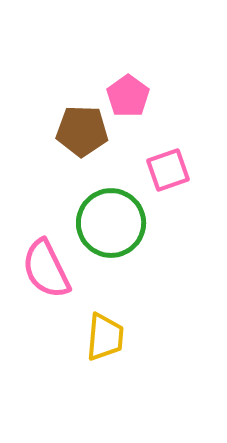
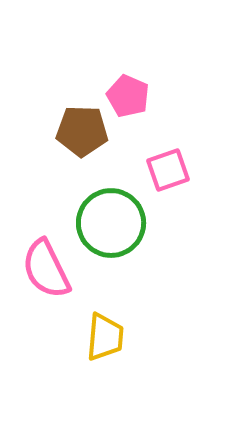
pink pentagon: rotated 12 degrees counterclockwise
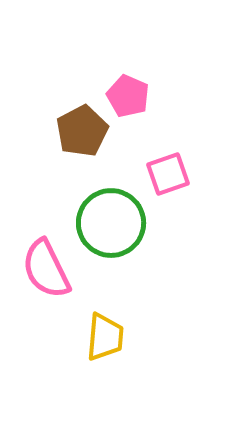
brown pentagon: rotated 30 degrees counterclockwise
pink square: moved 4 px down
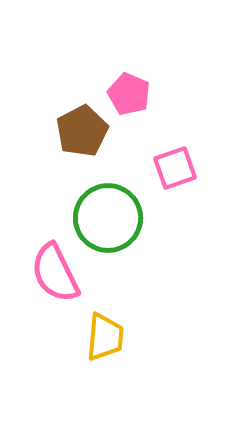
pink pentagon: moved 1 px right, 2 px up
pink square: moved 7 px right, 6 px up
green circle: moved 3 px left, 5 px up
pink semicircle: moved 9 px right, 4 px down
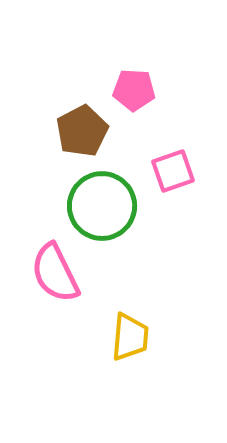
pink pentagon: moved 5 px right, 4 px up; rotated 21 degrees counterclockwise
pink square: moved 2 px left, 3 px down
green circle: moved 6 px left, 12 px up
yellow trapezoid: moved 25 px right
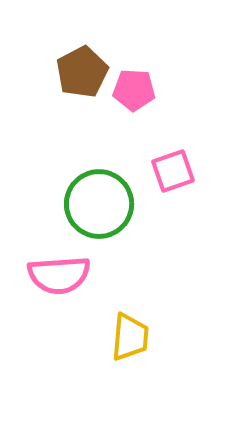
brown pentagon: moved 59 px up
green circle: moved 3 px left, 2 px up
pink semicircle: moved 4 px right, 2 px down; rotated 68 degrees counterclockwise
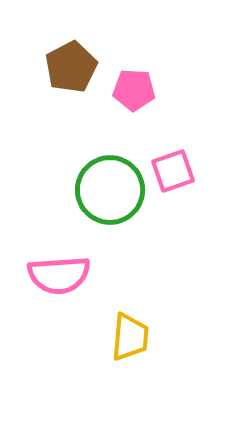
brown pentagon: moved 11 px left, 5 px up
green circle: moved 11 px right, 14 px up
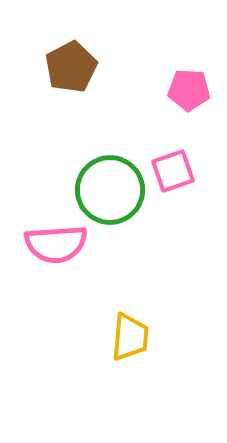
pink pentagon: moved 55 px right
pink semicircle: moved 3 px left, 31 px up
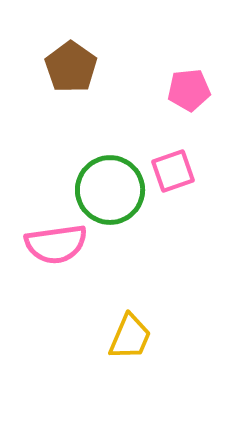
brown pentagon: rotated 9 degrees counterclockwise
pink pentagon: rotated 9 degrees counterclockwise
pink semicircle: rotated 4 degrees counterclockwise
yellow trapezoid: rotated 18 degrees clockwise
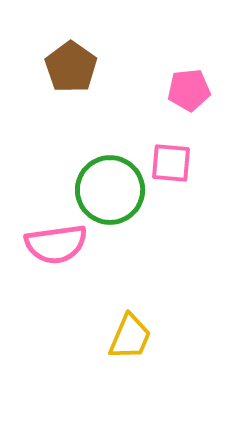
pink square: moved 2 px left, 8 px up; rotated 24 degrees clockwise
